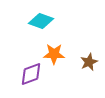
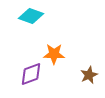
cyan diamond: moved 10 px left, 5 px up
brown star: moved 13 px down
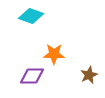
purple diamond: moved 1 px right, 2 px down; rotated 20 degrees clockwise
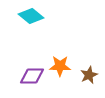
cyan diamond: rotated 20 degrees clockwise
orange star: moved 6 px right, 12 px down
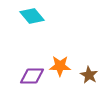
cyan diamond: moved 1 px right; rotated 10 degrees clockwise
brown star: rotated 18 degrees counterclockwise
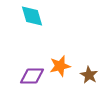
cyan diamond: rotated 25 degrees clockwise
orange star: rotated 15 degrees counterclockwise
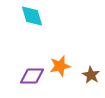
brown star: moved 2 px right
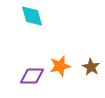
brown star: moved 8 px up
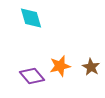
cyan diamond: moved 1 px left, 2 px down
purple diamond: rotated 50 degrees clockwise
